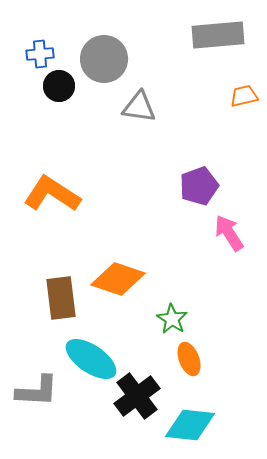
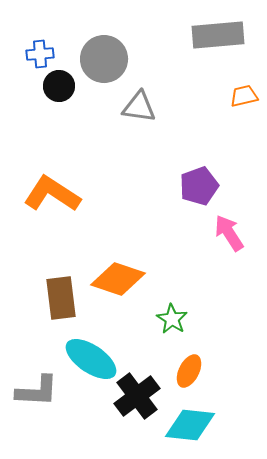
orange ellipse: moved 12 px down; rotated 48 degrees clockwise
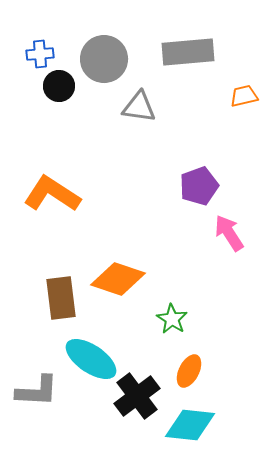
gray rectangle: moved 30 px left, 17 px down
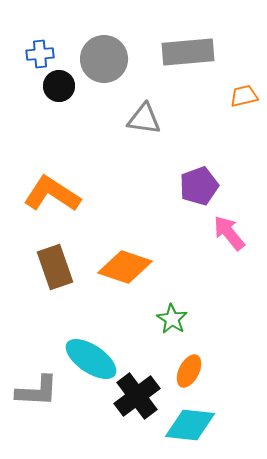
gray triangle: moved 5 px right, 12 px down
pink arrow: rotated 6 degrees counterclockwise
orange diamond: moved 7 px right, 12 px up
brown rectangle: moved 6 px left, 31 px up; rotated 12 degrees counterclockwise
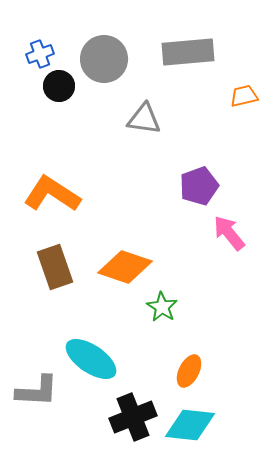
blue cross: rotated 16 degrees counterclockwise
green star: moved 10 px left, 12 px up
black cross: moved 4 px left, 21 px down; rotated 15 degrees clockwise
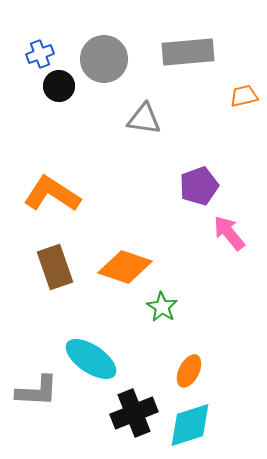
black cross: moved 1 px right, 4 px up
cyan diamond: rotated 24 degrees counterclockwise
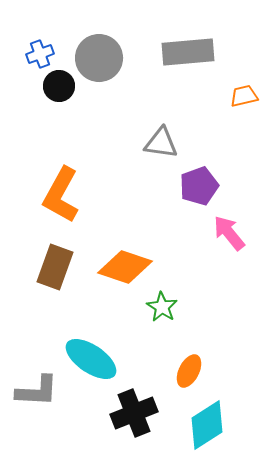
gray circle: moved 5 px left, 1 px up
gray triangle: moved 17 px right, 24 px down
orange L-shape: moved 9 px right, 1 px down; rotated 94 degrees counterclockwise
brown rectangle: rotated 39 degrees clockwise
cyan diamond: moved 17 px right; rotated 15 degrees counterclockwise
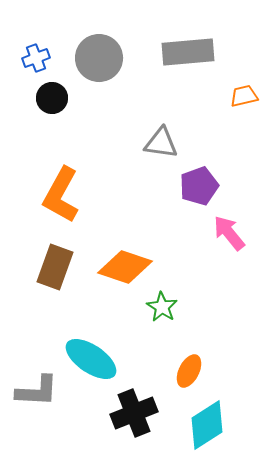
blue cross: moved 4 px left, 4 px down
black circle: moved 7 px left, 12 px down
